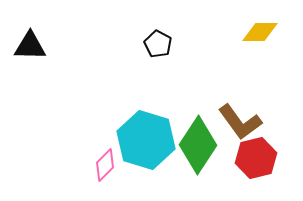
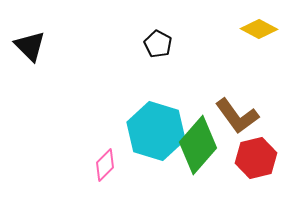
yellow diamond: moved 1 px left, 3 px up; rotated 27 degrees clockwise
black triangle: rotated 44 degrees clockwise
brown L-shape: moved 3 px left, 6 px up
cyan hexagon: moved 10 px right, 9 px up
green diamond: rotated 8 degrees clockwise
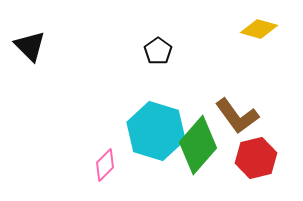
yellow diamond: rotated 12 degrees counterclockwise
black pentagon: moved 7 px down; rotated 8 degrees clockwise
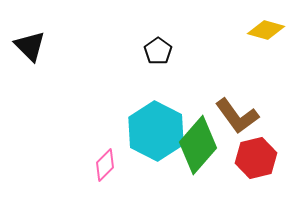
yellow diamond: moved 7 px right, 1 px down
cyan hexagon: rotated 10 degrees clockwise
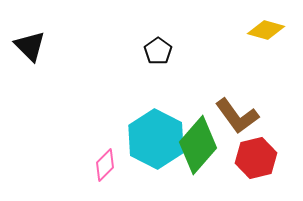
cyan hexagon: moved 8 px down
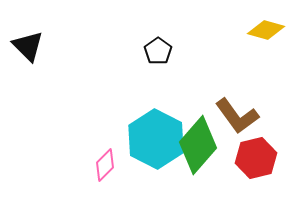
black triangle: moved 2 px left
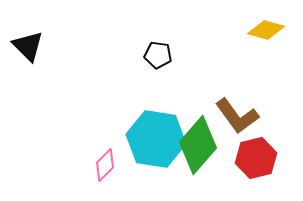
black pentagon: moved 4 px down; rotated 28 degrees counterclockwise
cyan hexagon: rotated 18 degrees counterclockwise
